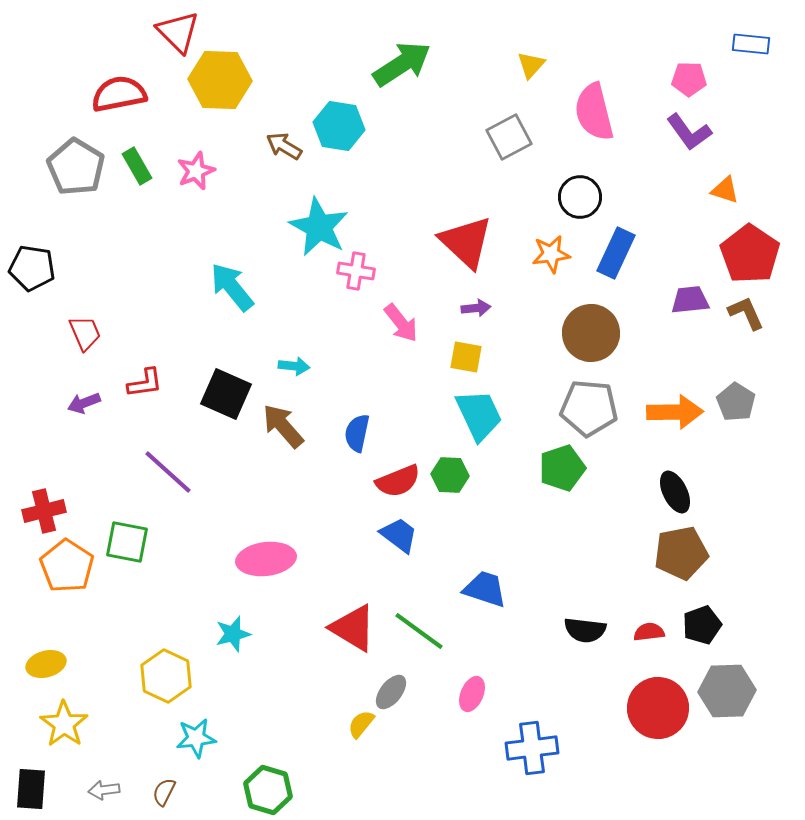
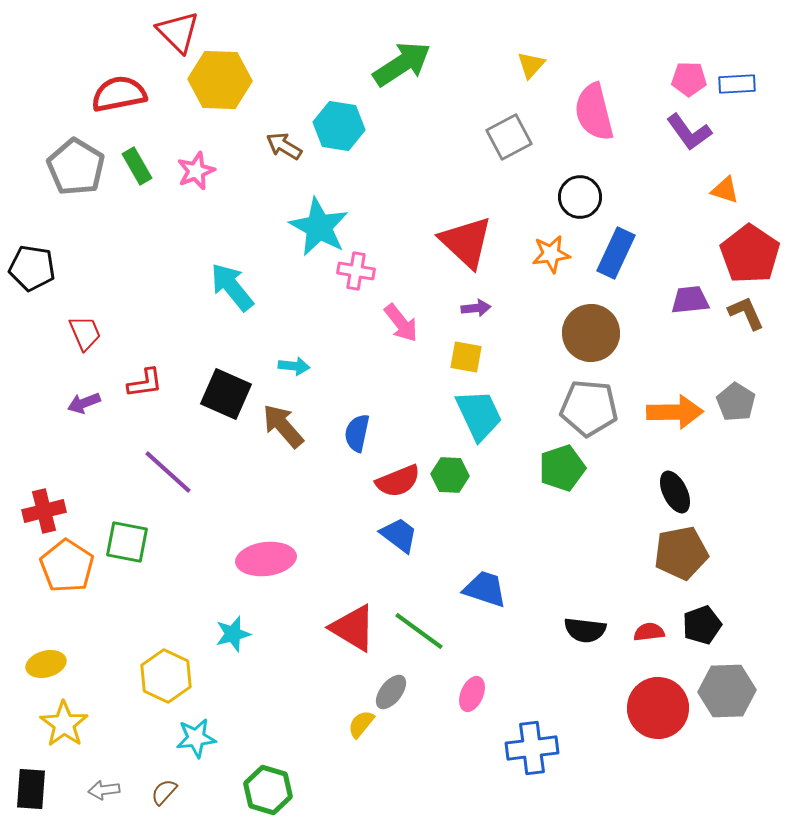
blue rectangle at (751, 44): moved 14 px left, 40 px down; rotated 9 degrees counterclockwise
brown semicircle at (164, 792): rotated 16 degrees clockwise
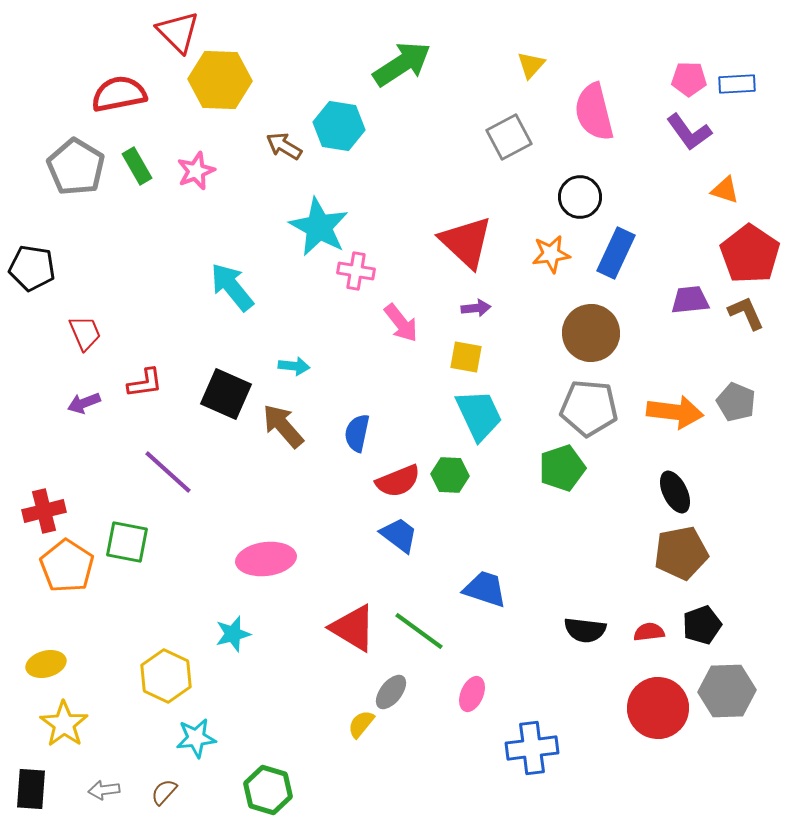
gray pentagon at (736, 402): rotated 9 degrees counterclockwise
orange arrow at (675, 412): rotated 8 degrees clockwise
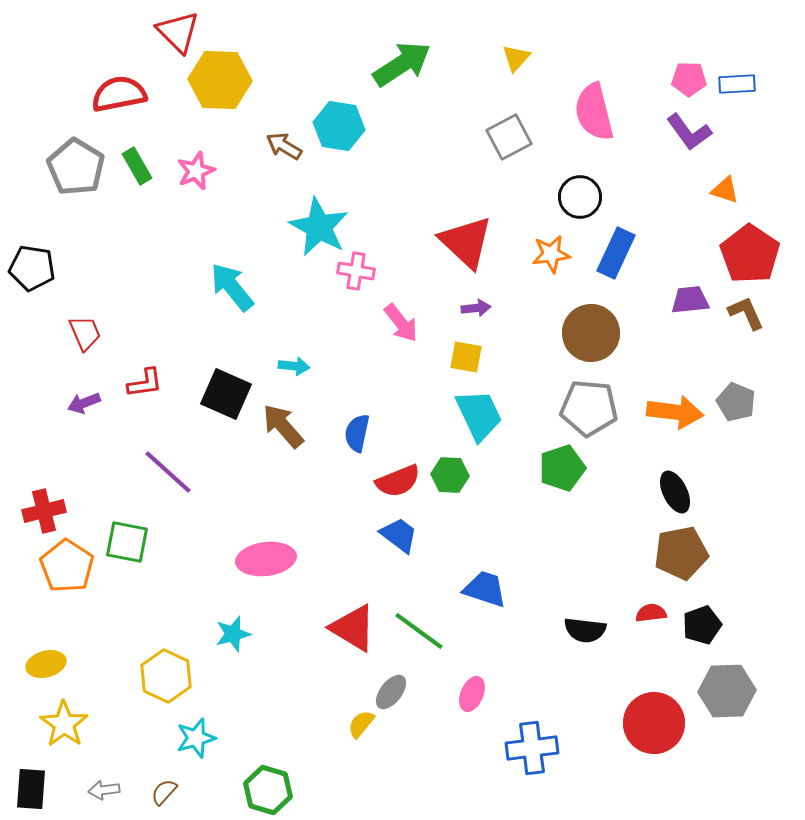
yellow triangle at (531, 65): moved 15 px left, 7 px up
red semicircle at (649, 632): moved 2 px right, 19 px up
red circle at (658, 708): moved 4 px left, 15 px down
cyan star at (196, 738): rotated 9 degrees counterclockwise
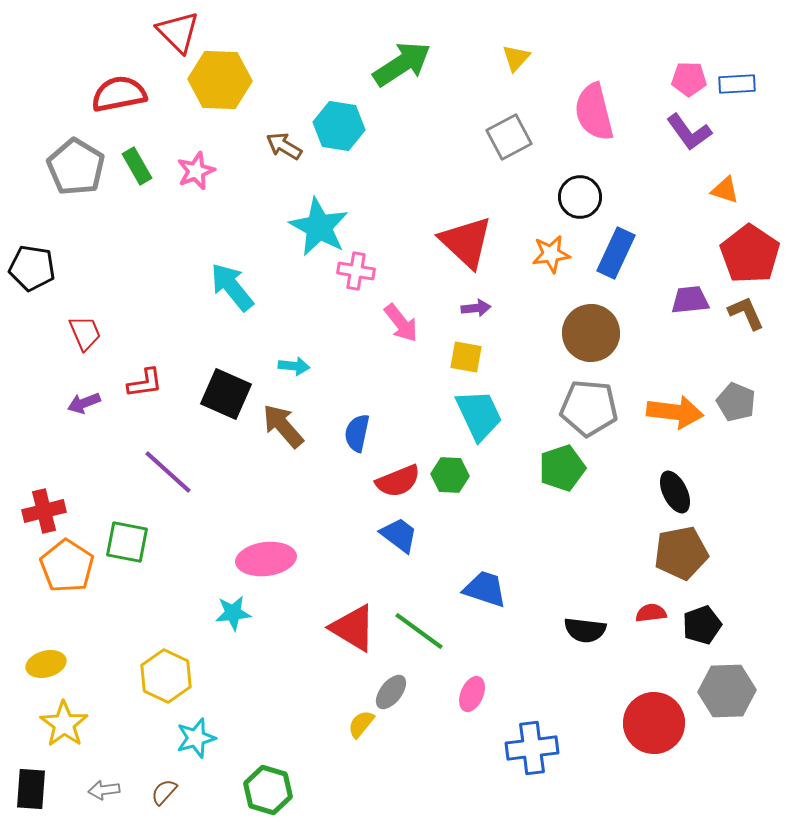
cyan star at (233, 634): moved 21 px up; rotated 9 degrees clockwise
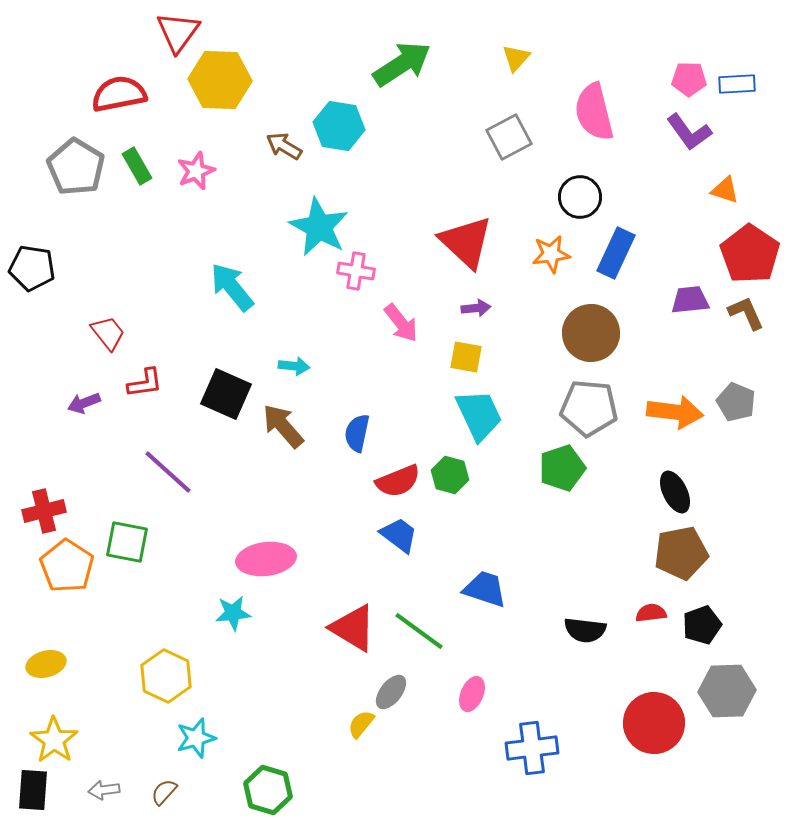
red triangle at (178, 32): rotated 21 degrees clockwise
red trapezoid at (85, 333): moved 23 px right; rotated 15 degrees counterclockwise
green hexagon at (450, 475): rotated 12 degrees clockwise
yellow star at (64, 724): moved 10 px left, 16 px down
black rectangle at (31, 789): moved 2 px right, 1 px down
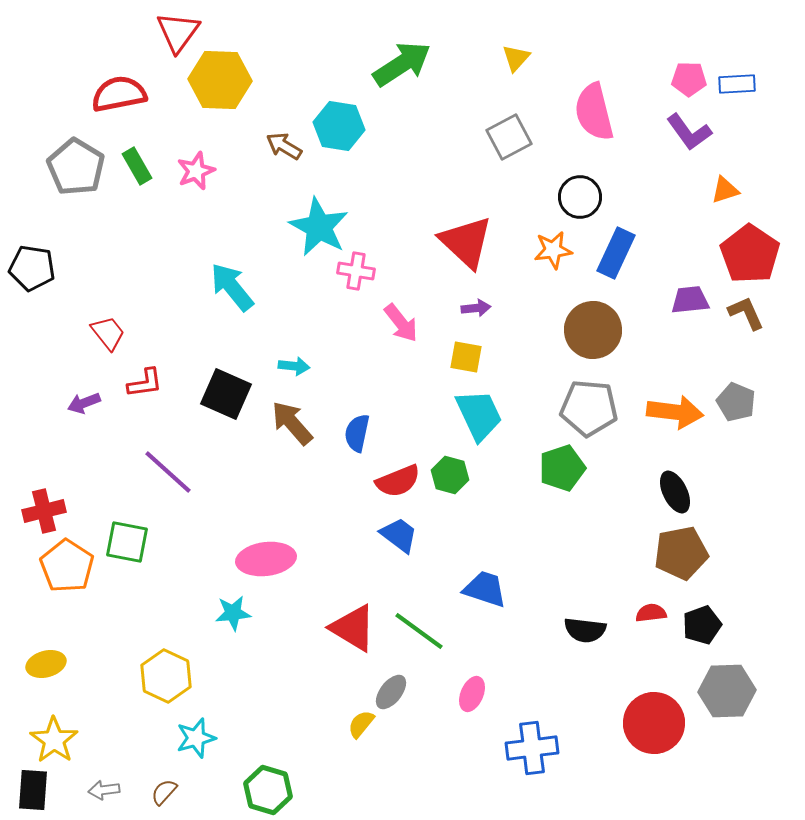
orange triangle at (725, 190): rotated 36 degrees counterclockwise
orange star at (551, 254): moved 2 px right, 4 px up
brown circle at (591, 333): moved 2 px right, 3 px up
brown arrow at (283, 426): moved 9 px right, 3 px up
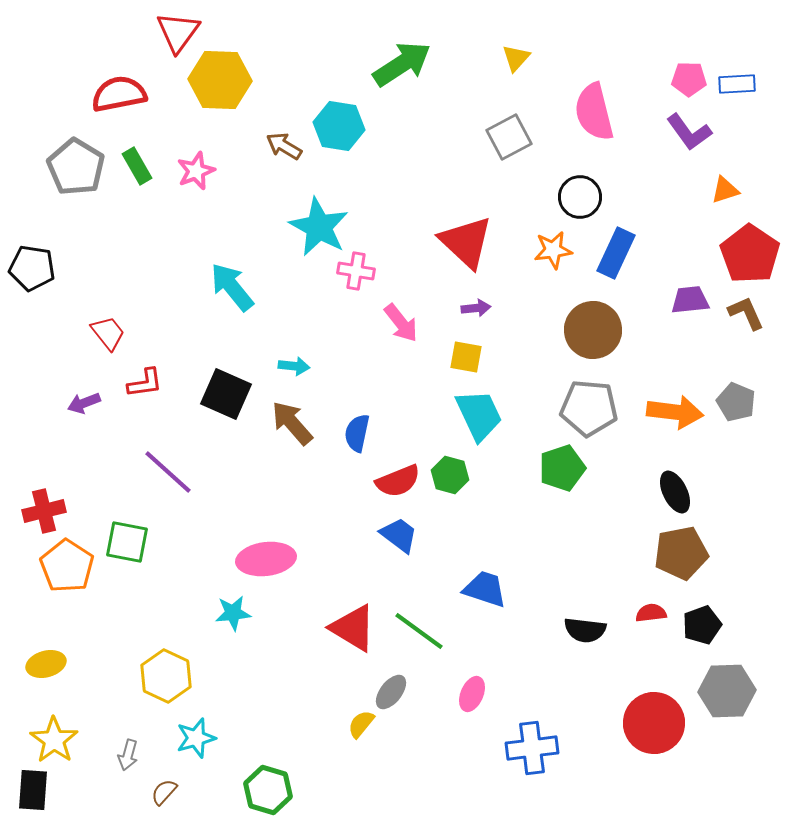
gray arrow at (104, 790): moved 24 px right, 35 px up; rotated 68 degrees counterclockwise
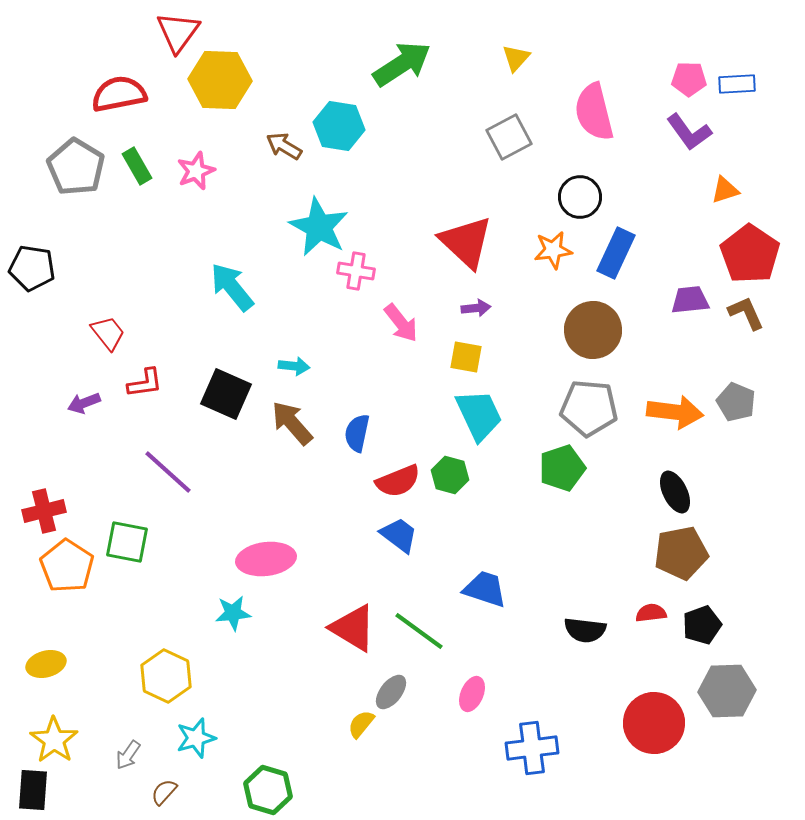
gray arrow at (128, 755): rotated 20 degrees clockwise
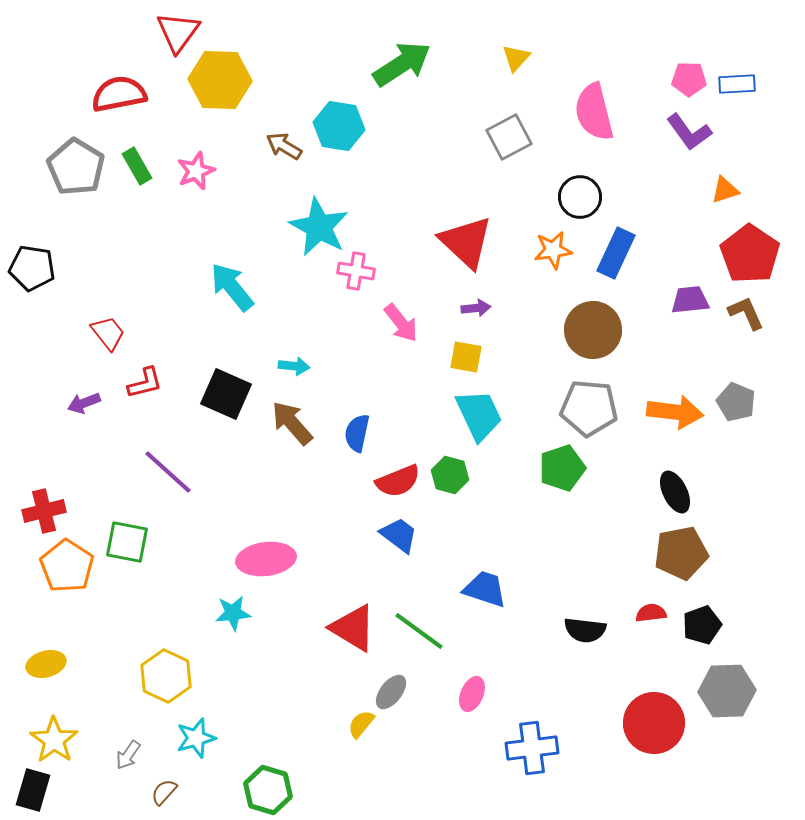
red L-shape at (145, 383): rotated 6 degrees counterclockwise
black rectangle at (33, 790): rotated 12 degrees clockwise
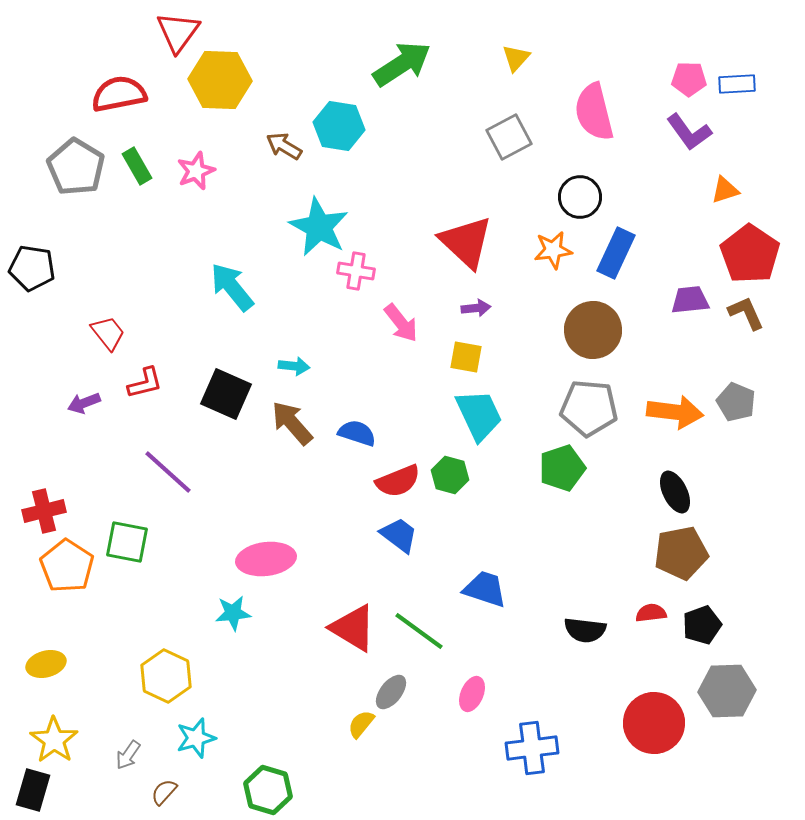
blue semicircle at (357, 433): rotated 96 degrees clockwise
